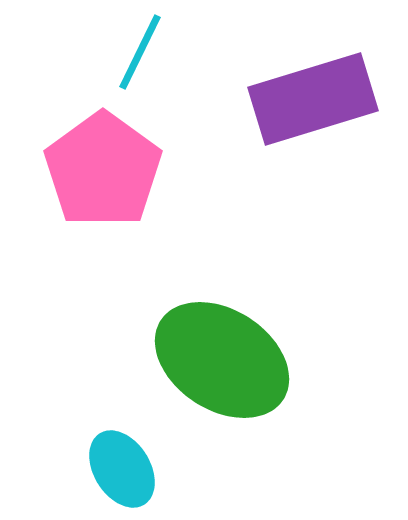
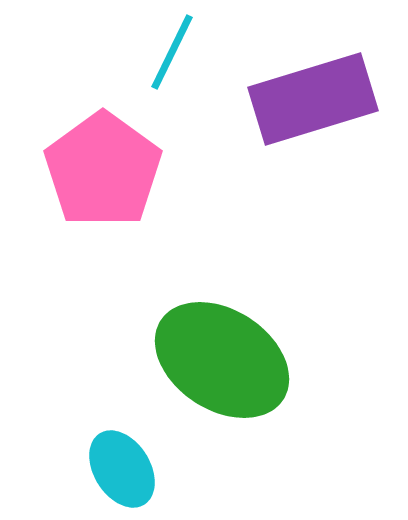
cyan line: moved 32 px right
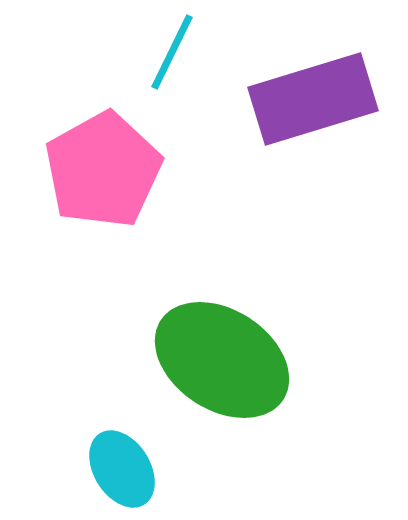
pink pentagon: rotated 7 degrees clockwise
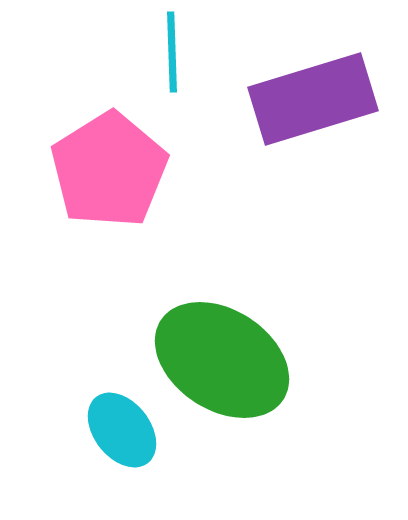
cyan line: rotated 28 degrees counterclockwise
pink pentagon: moved 6 px right; rotated 3 degrees counterclockwise
cyan ellipse: moved 39 px up; rotated 6 degrees counterclockwise
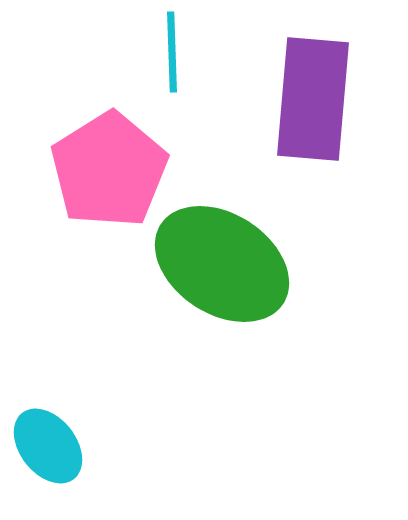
purple rectangle: rotated 68 degrees counterclockwise
green ellipse: moved 96 px up
cyan ellipse: moved 74 px left, 16 px down
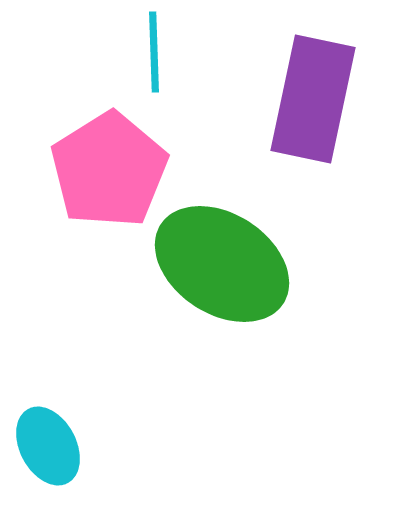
cyan line: moved 18 px left
purple rectangle: rotated 7 degrees clockwise
cyan ellipse: rotated 10 degrees clockwise
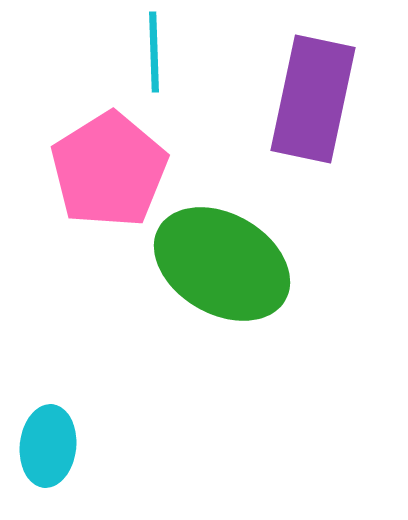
green ellipse: rotated 3 degrees counterclockwise
cyan ellipse: rotated 34 degrees clockwise
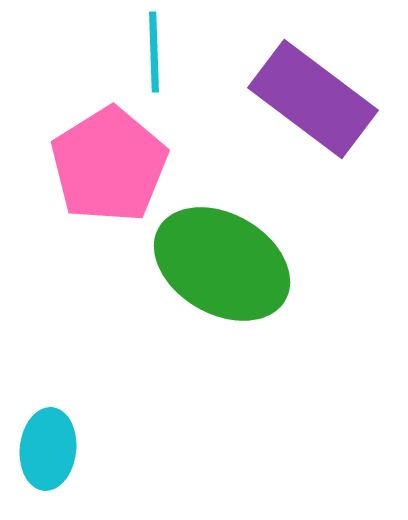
purple rectangle: rotated 65 degrees counterclockwise
pink pentagon: moved 5 px up
cyan ellipse: moved 3 px down
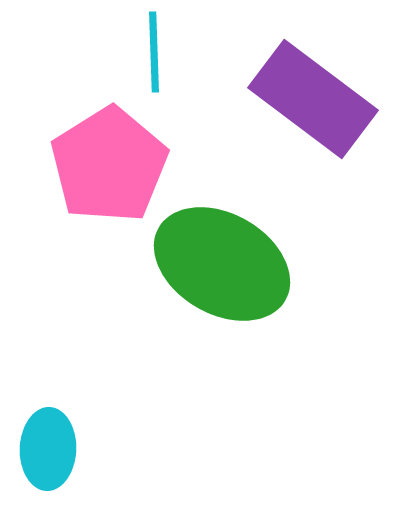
cyan ellipse: rotated 4 degrees counterclockwise
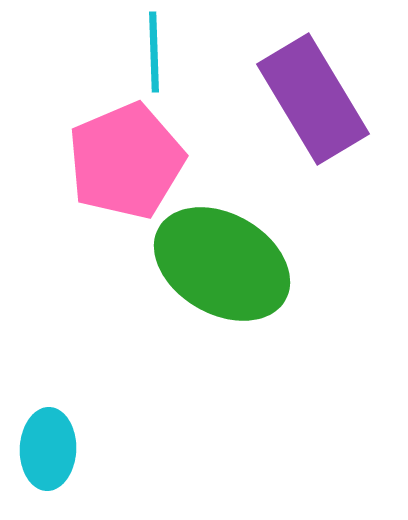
purple rectangle: rotated 22 degrees clockwise
pink pentagon: moved 17 px right, 4 px up; rotated 9 degrees clockwise
